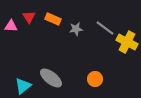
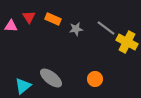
gray line: moved 1 px right
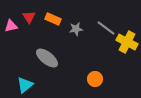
pink triangle: rotated 16 degrees counterclockwise
gray ellipse: moved 4 px left, 20 px up
cyan triangle: moved 2 px right, 1 px up
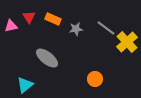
yellow cross: rotated 20 degrees clockwise
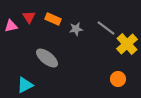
yellow cross: moved 2 px down
orange circle: moved 23 px right
cyan triangle: rotated 12 degrees clockwise
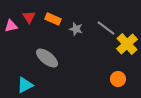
gray star: rotated 24 degrees clockwise
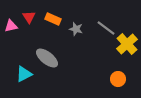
cyan triangle: moved 1 px left, 11 px up
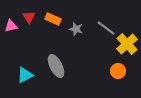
gray ellipse: moved 9 px right, 8 px down; rotated 25 degrees clockwise
cyan triangle: moved 1 px right, 1 px down
orange circle: moved 8 px up
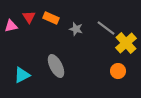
orange rectangle: moved 2 px left, 1 px up
yellow cross: moved 1 px left, 1 px up
cyan triangle: moved 3 px left
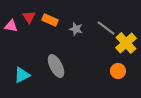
orange rectangle: moved 1 px left, 2 px down
pink triangle: rotated 24 degrees clockwise
